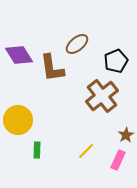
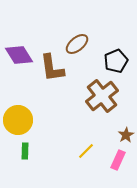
green rectangle: moved 12 px left, 1 px down
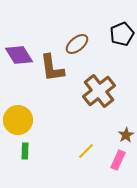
black pentagon: moved 6 px right, 27 px up
brown cross: moved 3 px left, 5 px up
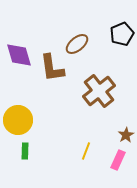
purple diamond: rotated 16 degrees clockwise
yellow line: rotated 24 degrees counterclockwise
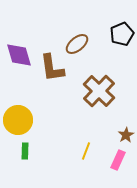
brown cross: rotated 8 degrees counterclockwise
